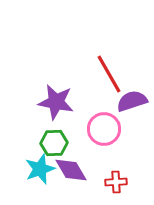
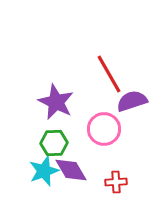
purple star: rotated 15 degrees clockwise
cyan star: moved 4 px right, 2 px down
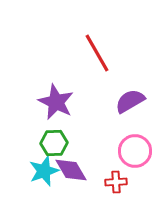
red line: moved 12 px left, 21 px up
purple semicircle: moved 2 px left; rotated 12 degrees counterclockwise
pink circle: moved 31 px right, 22 px down
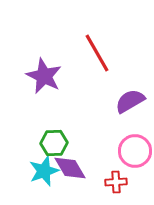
purple star: moved 12 px left, 26 px up
purple diamond: moved 1 px left, 2 px up
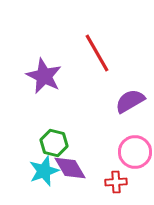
green hexagon: rotated 16 degrees clockwise
pink circle: moved 1 px down
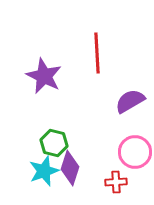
red line: rotated 27 degrees clockwise
purple diamond: rotated 48 degrees clockwise
